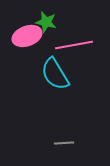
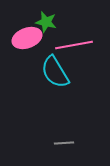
pink ellipse: moved 2 px down
cyan semicircle: moved 2 px up
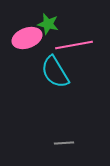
green star: moved 2 px right, 2 px down
